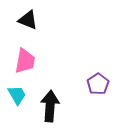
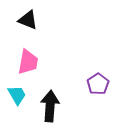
pink trapezoid: moved 3 px right, 1 px down
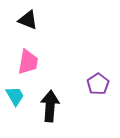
cyan trapezoid: moved 2 px left, 1 px down
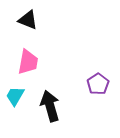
cyan trapezoid: rotated 120 degrees counterclockwise
black arrow: rotated 20 degrees counterclockwise
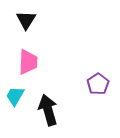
black triangle: moved 2 px left; rotated 40 degrees clockwise
pink trapezoid: rotated 8 degrees counterclockwise
black arrow: moved 2 px left, 4 px down
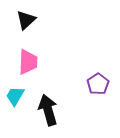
black triangle: rotated 15 degrees clockwise
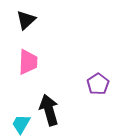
cyan trapezoid: moved 6 px right, 28 px down
black arrow: moved 1 px right
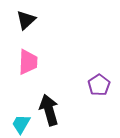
purple pentagon: moved 1 px right, 1 px down
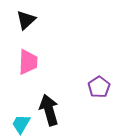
purple pentagon: moved 2 px down
